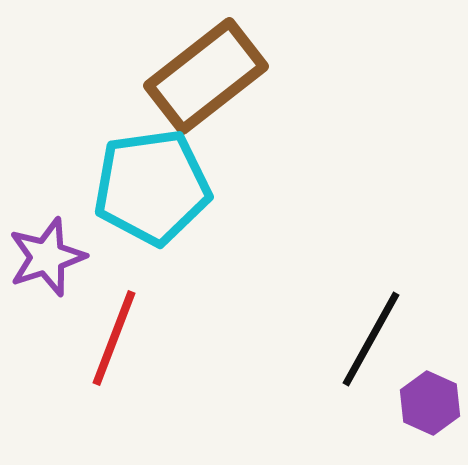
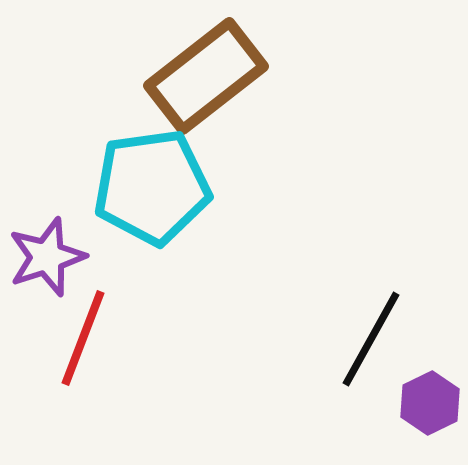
red line: moved 31 px left
purple hexagon: rotated 10 degrees clockwise
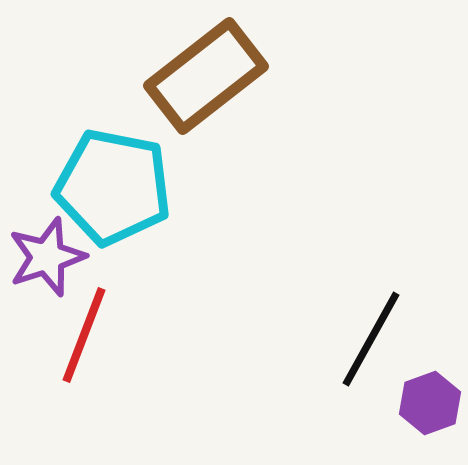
cyan pentagon: moved 39 px left; rotated 19 degrees clockwise
red line: moved 1 px right, 3 px up
purple hexagon: rotated 6 degrees clockwise
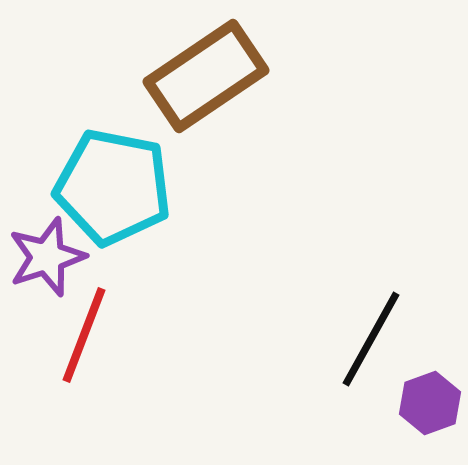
brown rectangle: rotated 4 degrees clockwise
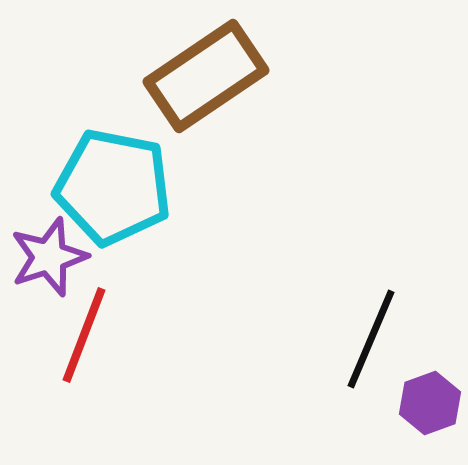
purple star: moved 2 px right
black line: rotated 6 degrees counterclockwise
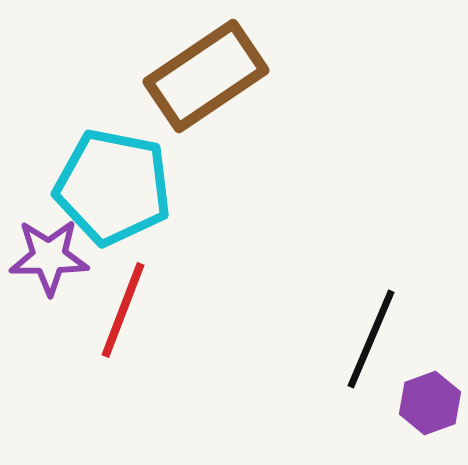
purple star: rotated 18 degrees clockwise
red line: moved 39 px right, 25 px up
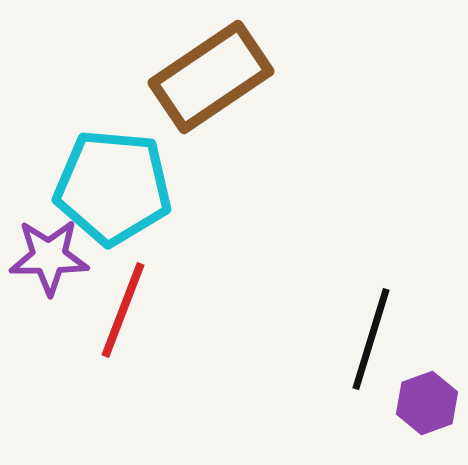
brown rectangle: moved 5 px right, 1 px down
cyan pentagon: rotated 6 degrees counterclockwise
black line: rotated 6 degrees counterclockwise
purple hexagon: moved 3 px left
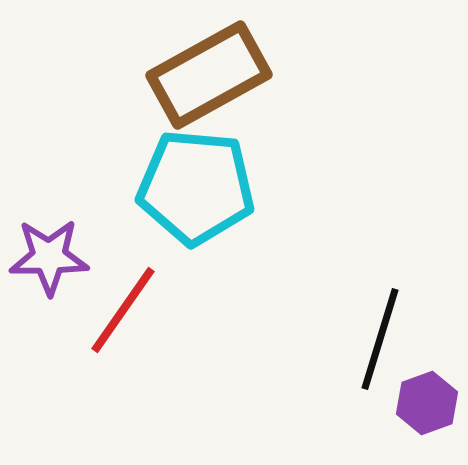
brown rectangle: moved 2 px left, 2 px up; rotated 5 degrees clockwise
cyan pentagon: moved 83 px right
red line: rotated 14 degrees clockwise
black line: moved 9 px right
